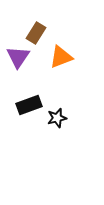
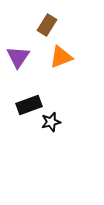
brown rectangle: moved 11 px right, 8 px up
black star: moved 6 px left, 4 px down
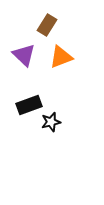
purple triangle: moved 6 px right, 2 px up; rotated 20 degrees counterclockwise
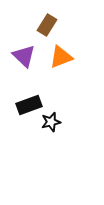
purple triangle: moved 1 px down
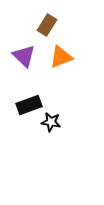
black star: rotated 24 degrees clockwise
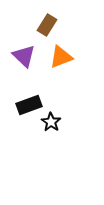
black star: rotated 24 degrees clockwise
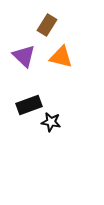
orange triangle: rotated 35 degrees clockwise
black star: rotated 24 degrees counterclockwise
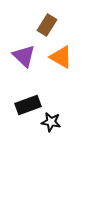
orange triangle: rotated 15 degrees clockwise
black rectangle: moved 1 px left
